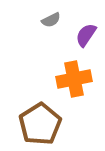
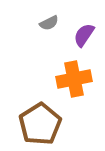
gray semicircle: moved 2 px left, 3 px down
purple semicircle: moved 2 px left
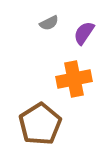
purple semicircle: moved 2 px up
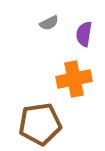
purple semicircle: moved 1 px down; rotated 25 degrees counterclockwise
brown pentagon: rotated 24 degrees clockwise
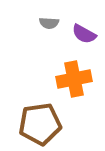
gray semicircle: rotated 30 degrees clockwise
purple semicircle: rotated 70 degrees counterclockwise
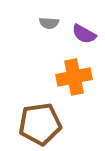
orange cross: moved 2 px up
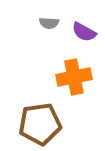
purple semicircle: moved 2 px up
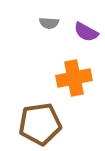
purple semicircle: moved 2 px right
orange cross: moved 1 px down
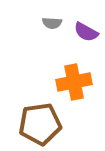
gray semicircle: moved 3 px right
orange cross: moved 4 px down
